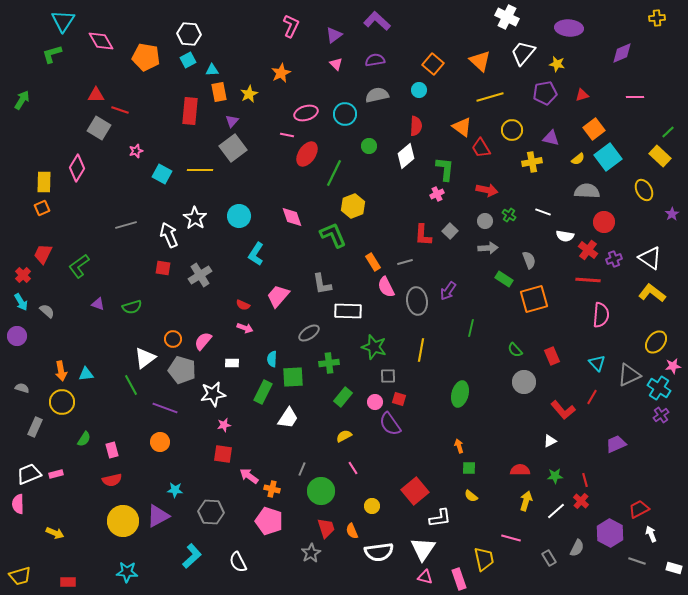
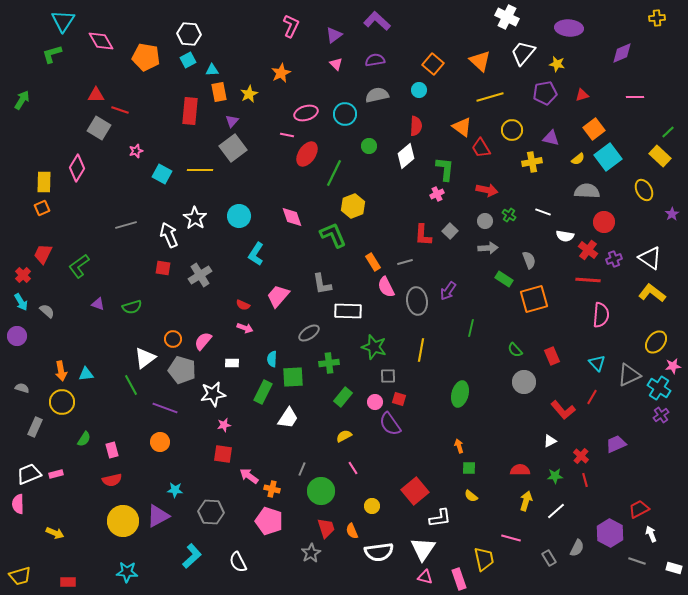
red cross at (581, 501): moved 45 px up
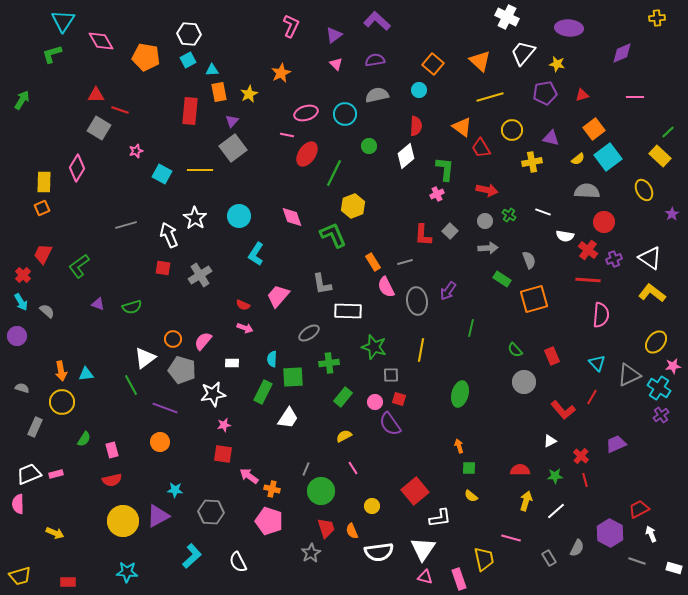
green rectangle at (504, 279): moved 2 px left
gray square at (388, 376): moved 3 px right, 1 px up
gray line at (302, 469): moved 4 px right
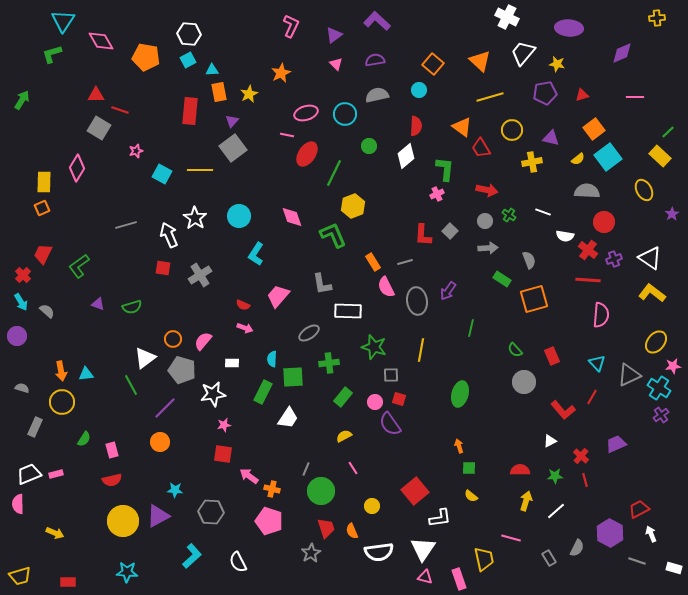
purple line at (165, 408): rotated 65 degrees counterclockwise
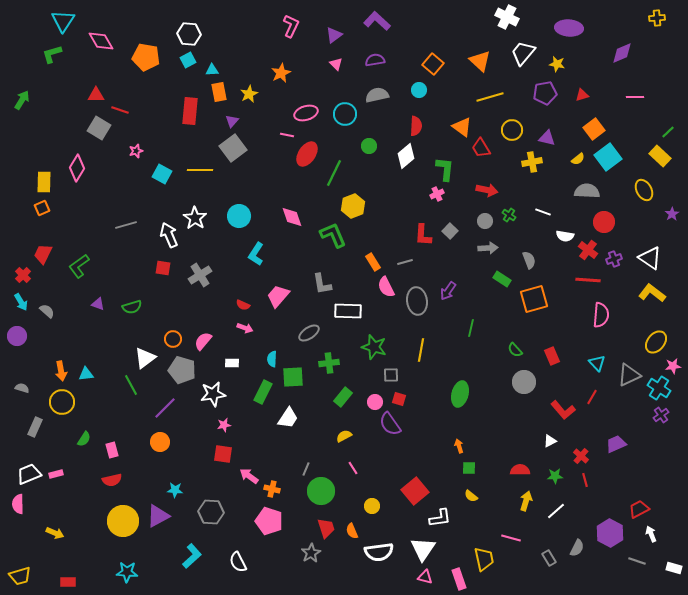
purple triangle at (551, 138): moved 4 px left
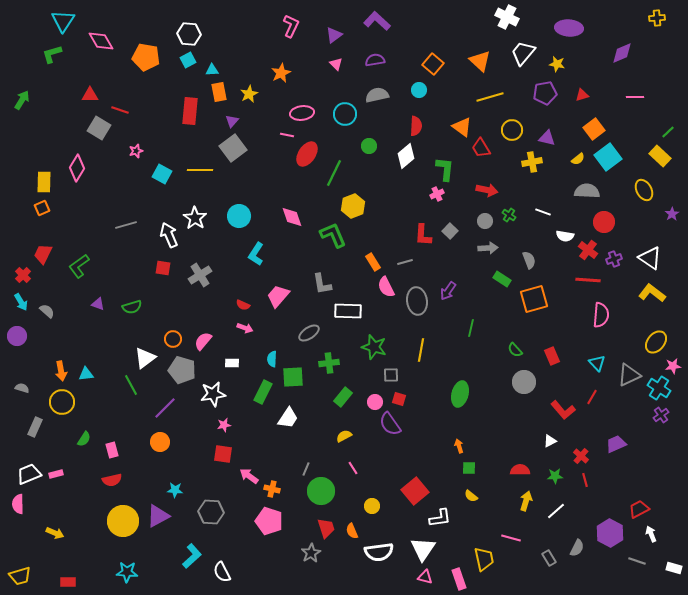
red triangle at (96, 95): moved 6 px left
pink ellipse at (306, 113): moved 4 px left; rotated 10 degrees clockwise
white semicircle at (238, 562): moved 16 px left, 10 px down
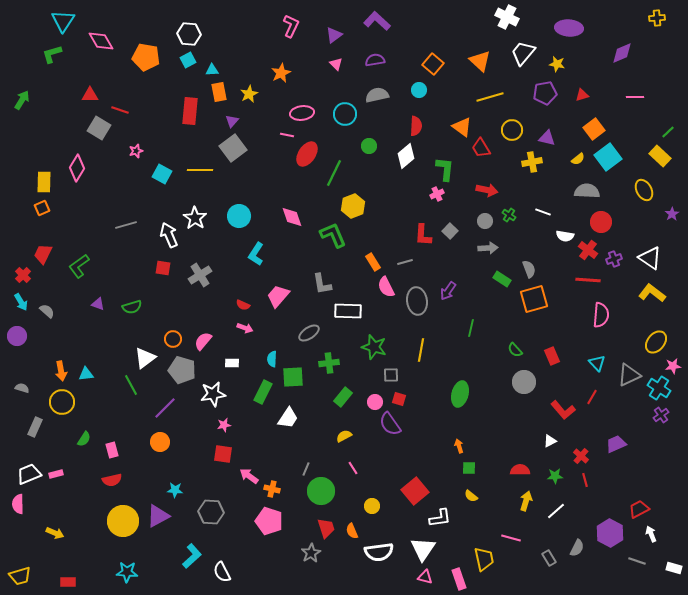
red circle at (604, 222): moved 3 px left
gray semicircle at (529, 260): moved 9 px down
